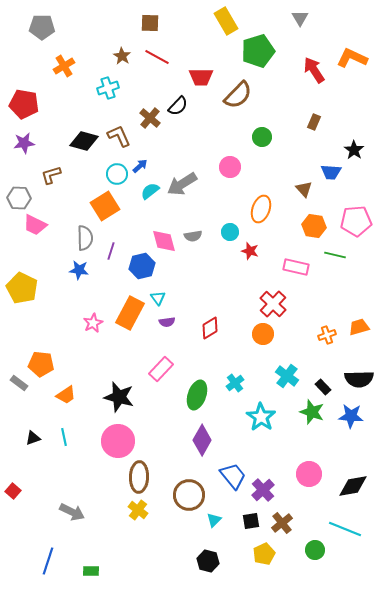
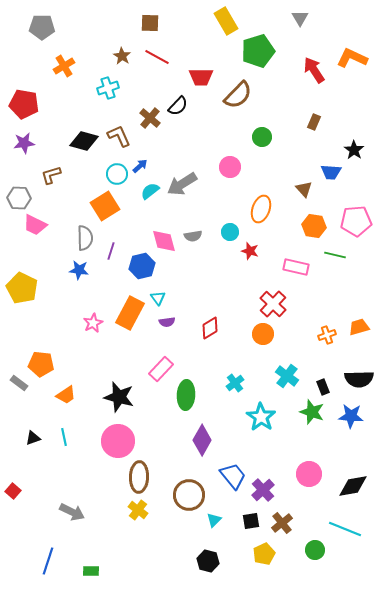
black rectangle at (323, 387): rotated 21 degrees clockwise
green ellipse at (197, 395): moved 11 px left; rotated 16 degrees counterclockwise
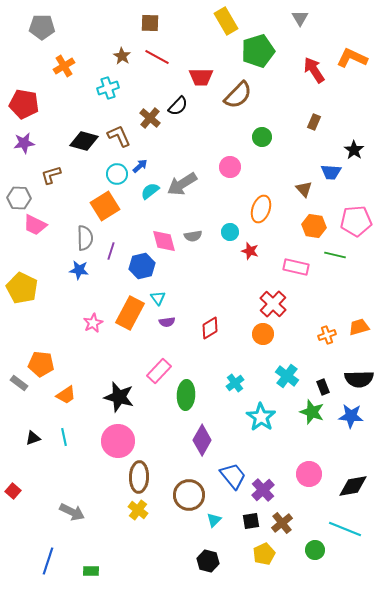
pink rectangle at (161, 369): moved 2 px left, 2 px down
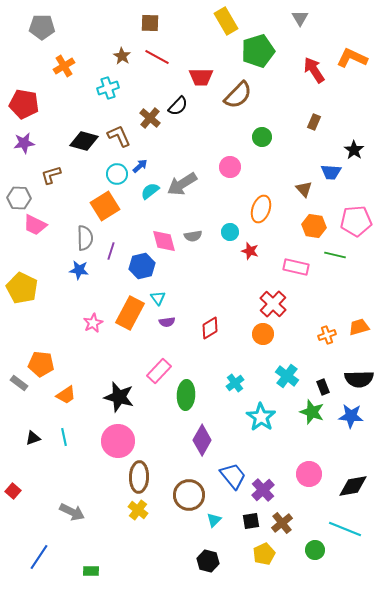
blue line at (48, 561): moved 9 px left, 4 px up; rotated 16 degrees clockwise
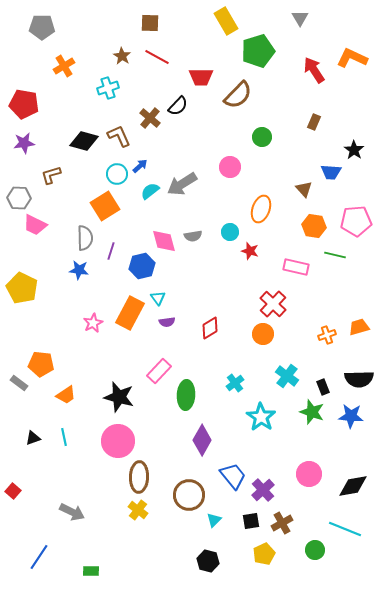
brown cross at (282, 523): rotated 10 degrees clockwise
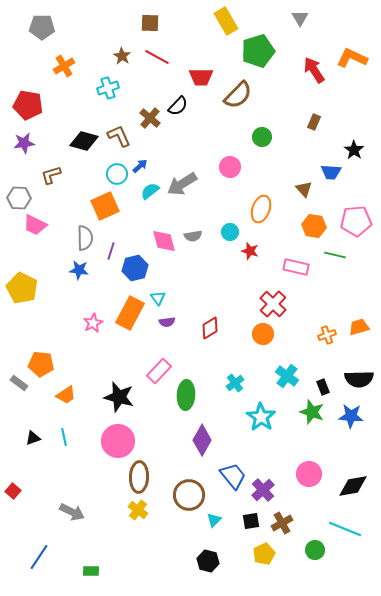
red pentagon at (24, 104): moved 4 px right, 1 px down
orange square at (105, 206): rotated 8 degrees clockwise
blue hexagon at (142, 266): moved 7 px left, 2 px down
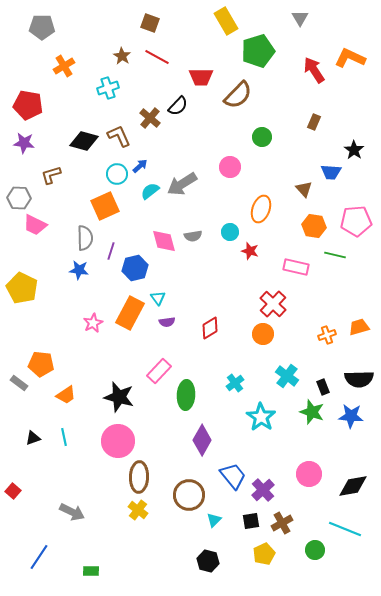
brown square at (150, 23): rotated 18 degrees clockwise
orange L-shape at (352, 58): moved 2 px left
purple star at (24, 143): rotated 15 degrees clockwise
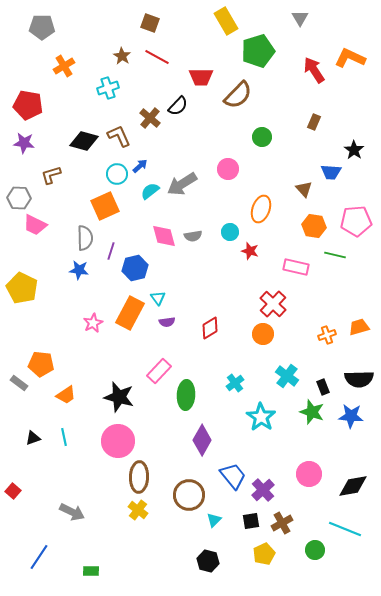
pink circle at (230, 167): moved 2 px left, 2 px down
pink diamond at (164, 241): moved 5 px up
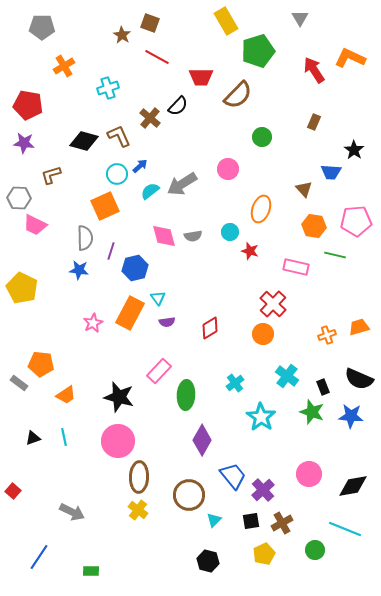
brown star at (122, 56): moved 21 px up
black semicircle at (359, 379): rotated 24 degrees clockwise
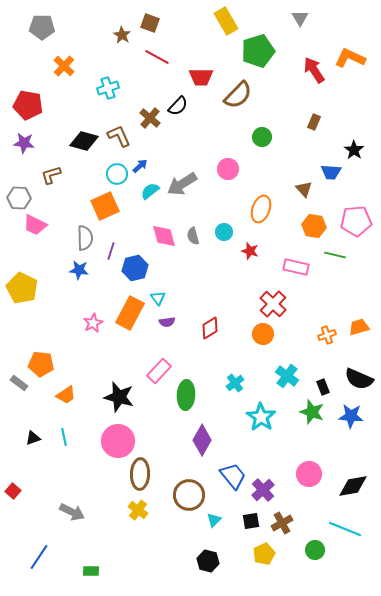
orange cross at (64, 66): rotated 15 degrees counterclockwise
cyan circle at (230, 232): moved 6 px left
gray semicircle at (193, 236): rotated 84 degrees clockwise
brown ellipse at (139, 477): moved 1 px right, 3 px up
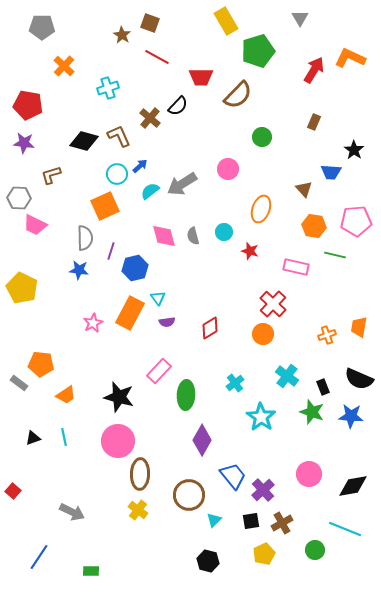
red arrow at (314, 70): rotated 64 degrees clockwise
orange trapezoid at (359, 327): rotated 65 degrees counterclockwise
